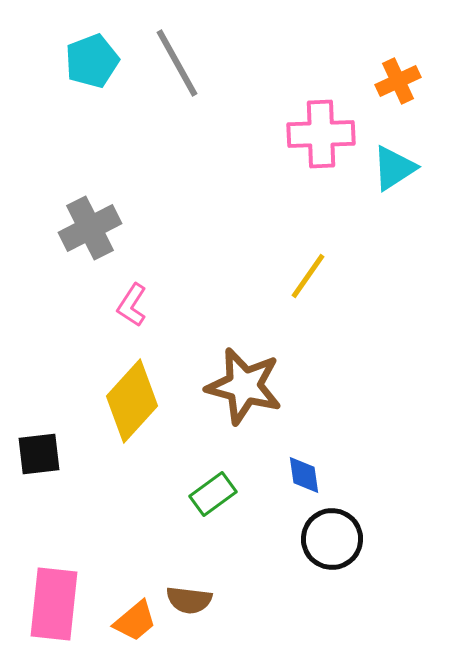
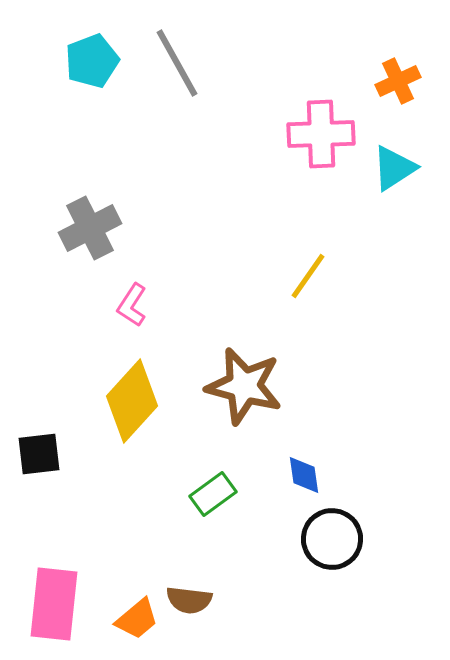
orange trapezoid: moved 2 px right, 2 px up
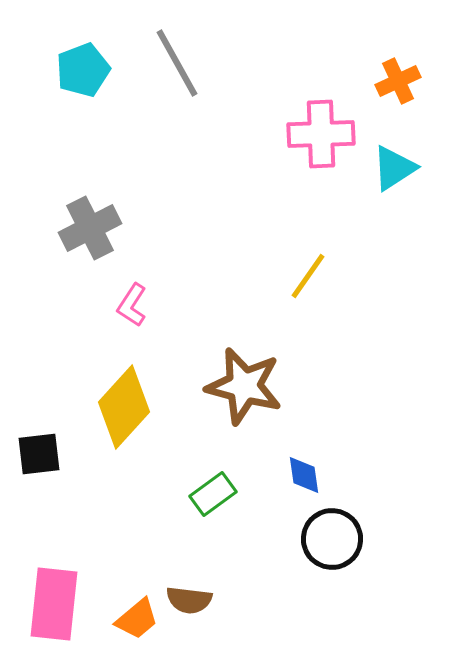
cyan pentagon: moved 9 px left, 9 px down
yellow diamond: moved 8 px left, 6 px down
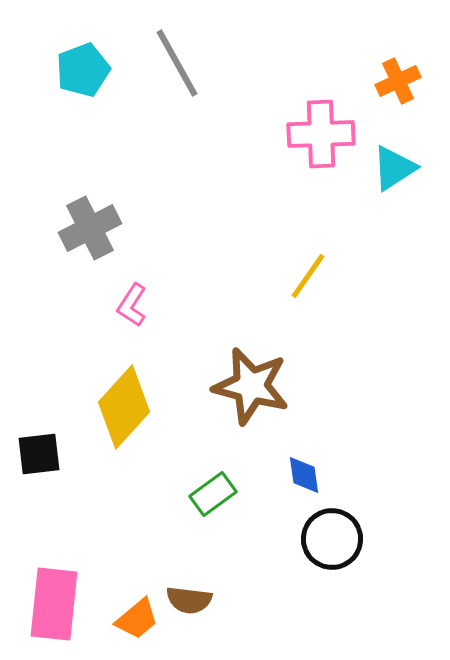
brown star: moved 7 px right
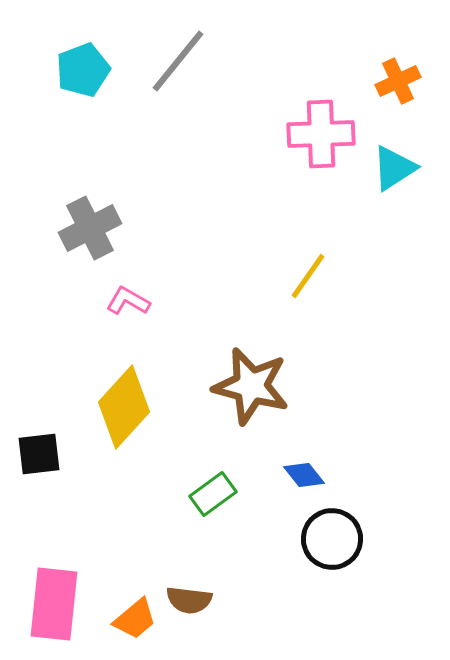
gray line: moved 1 px right, 2 px up; rotated 68 degrees clockwise
pink L-shape: moved 4 px left, 4 px up; rotated 87 degrees clockwise
blue diamond: rotated 30 degrees counterclockwise
orange trapezoid: moved 2 px left
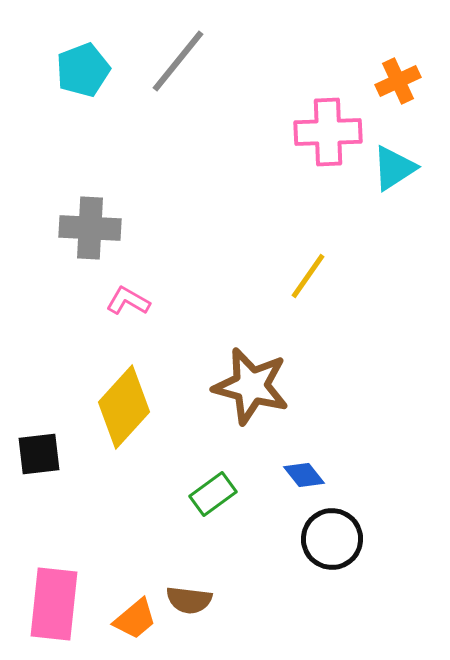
pink cross: moved 7 px right, 2 px up
gray cross: rotated 30 degrees clockwise
